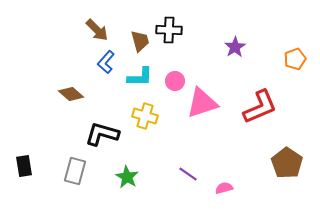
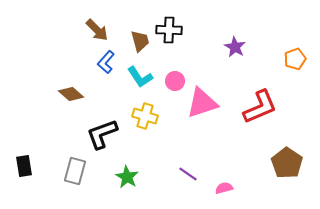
purple star: rotated 10 degrees counterclockwise
cyan L-shape: rotated 56 degrees clockwise
black L-shape: rotated 36 degrees counterclockwise
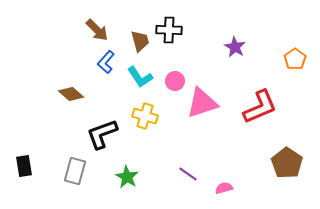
orange pentagon: rotated 15 degrees counterclockwise
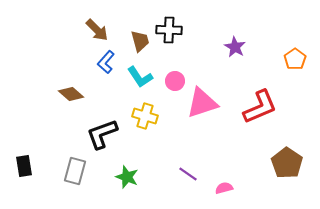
green star: rotated 10 degrees counterclockwise
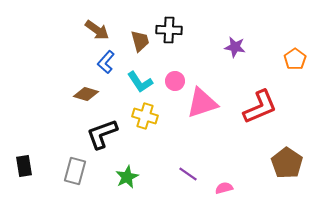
brown arrow: rotated 10 degrees counterclockwise
purple star: rotated 20 degrees counterclockwise
cyan L-shape: moved 5 px down
brown diamond: moved 15 px right; rotated 25 degrees counterclockwise
green star: rotated 25 degrees clockwise
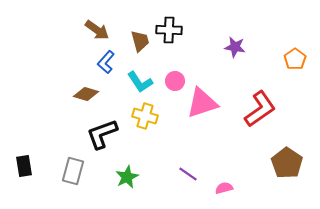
red L-shape: moved 2 px down; rotated 12 degrees counterclockwise
gray rectangle: moved 2 px left
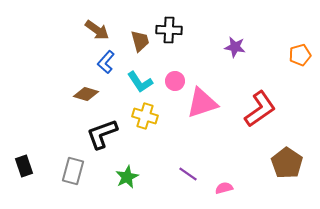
orange pentagon: moved 5 px right, 4 px up; rotated 20 degrees clockwise
black rectangle: rotated 10 degrees counterclockwise
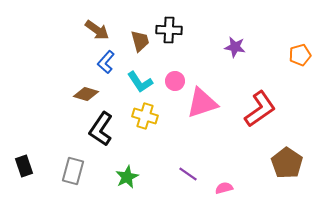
black L-shape: moved 1 px left, 5 px up; rotated 36 degrees counterclockwise
